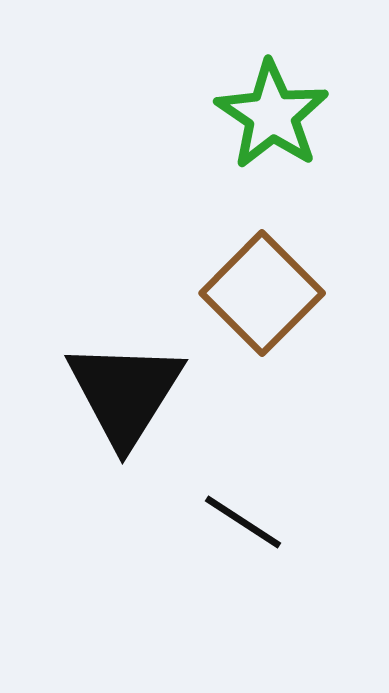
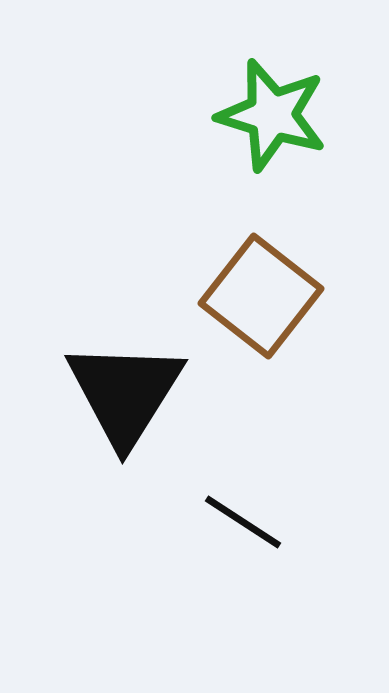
green star: rotated 17 degrees counterclockwise
brown square: moved 1 px left, 3 px down; rotated 7 degrees counterclockwise
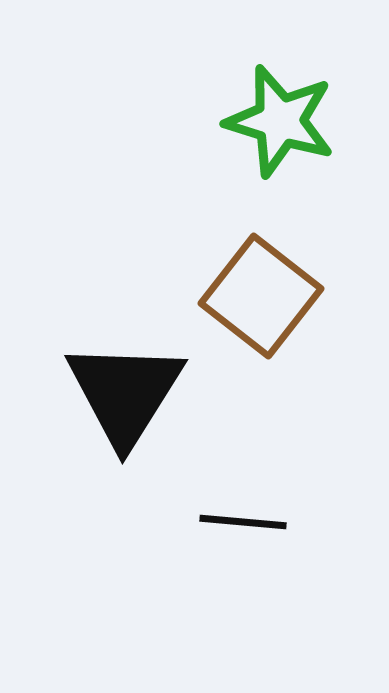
green star: moved 8 px right, 6 px down
black line: rotated 28 degrees counterclockwise
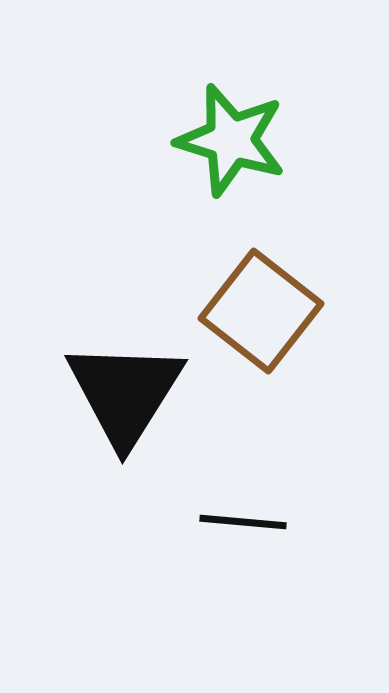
green star: moved 49 px left, 19 px down
brown square: moved 15 px down
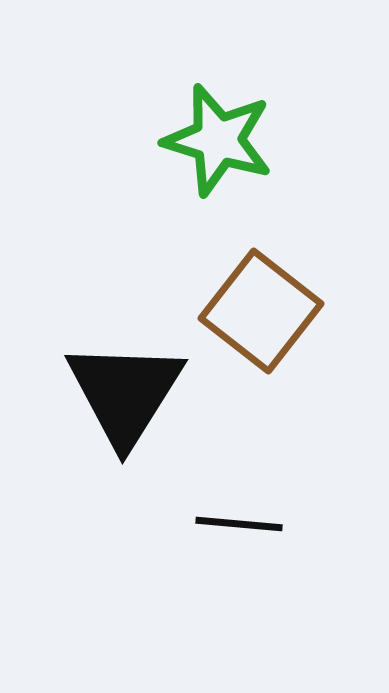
green star: moved 13 px left
black line: moved 4 px left, 2 px down
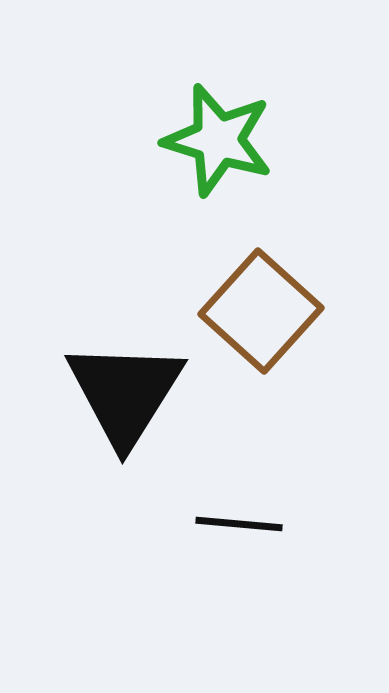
brown square: rotated 4 degrees clockwise
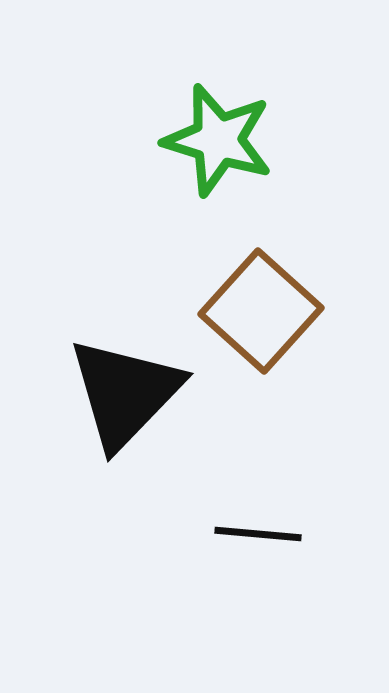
black triangle: rotated 12 degrees clockwise
black line: moved 19 px right, 10 px down
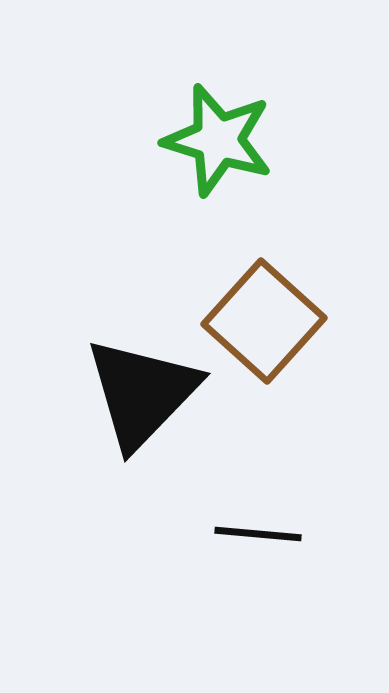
brown square: moved 3 px right, 10 px down
black triangle: moved 17 px right
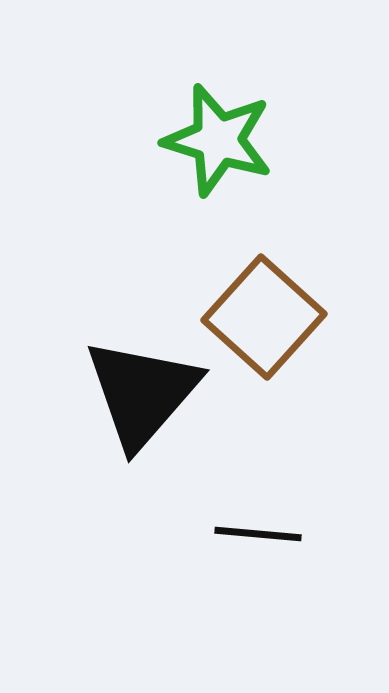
brown square: moved 4 px up
black triangle: rotated 3 degrees counterclockwise
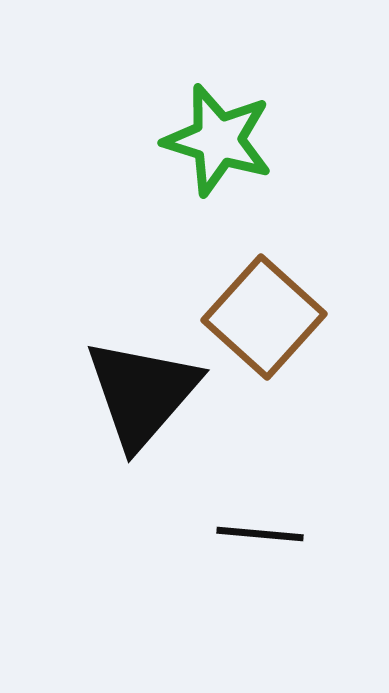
black line: moved 2 px right
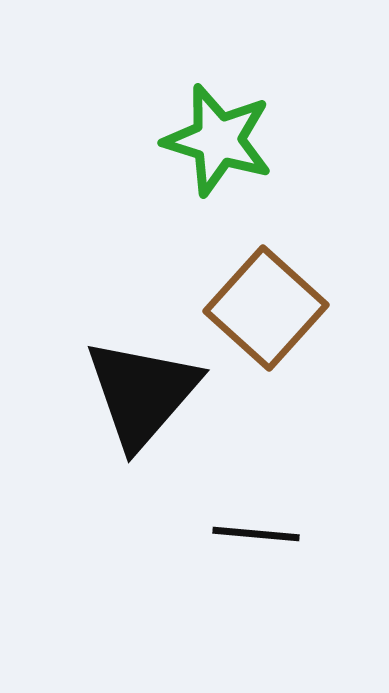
brown square: moved 2 px right, 9 px up
black line: moved 4 px left
